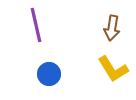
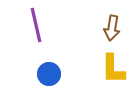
yellow L-shape: rotated 32 degrees clockwise
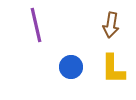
brown arrow: moved 1 px left, 3 px up
blue circle: moved 22 px right, 7 px up
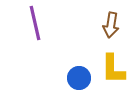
purple line: moved 1 px left, 2 px up
blue circle: moved 8 px right, 11 px down
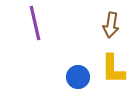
blue circle: moved 1 px left, 1 px up
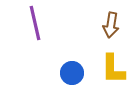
blue circle: moved 6 px left, 4 px up
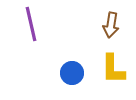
purple line: moved 4 px left, 1 px down
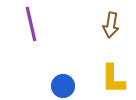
yellow L-shape: moved 10 px down
blue circle: moved 9 px left, 13 px down
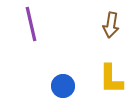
yellow L-shape: moved 2 px left
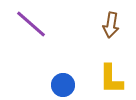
purple line: rotated 36 degrees counterclockwise
blue circle: moved 1 px up
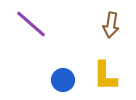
yellow L-shape: moved 6 px left, 3 px up
blue circle: moved 5 px up
